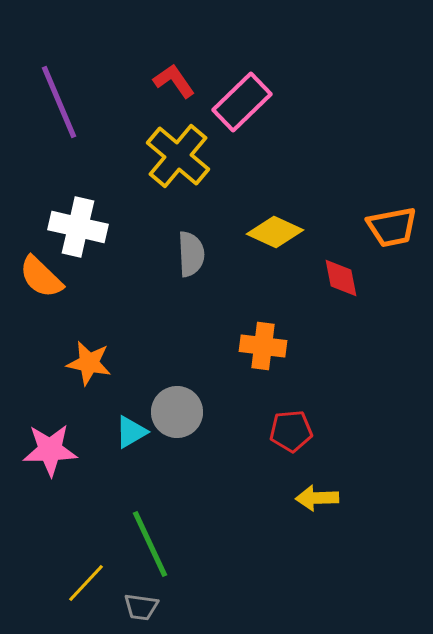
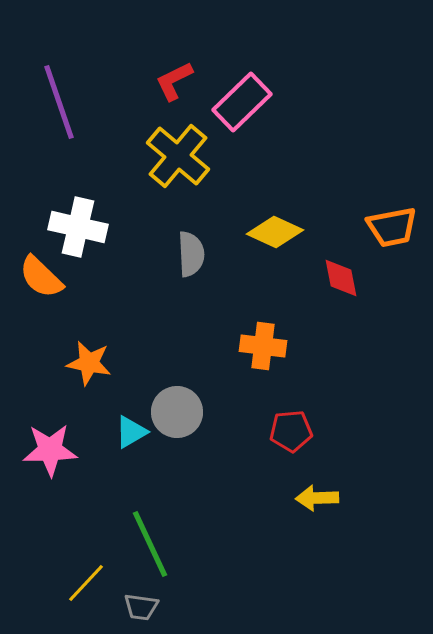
red L-shape: rotated 81 degrees counterclockwise
purple line: rotated 4 degrees clockwise
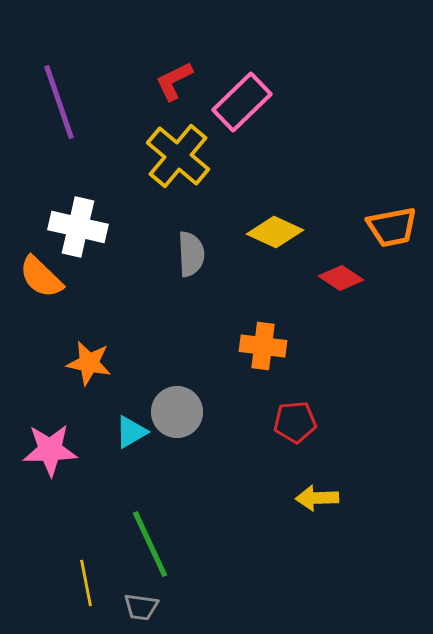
red diamond: rotated 45 degrees counterclockwise
red pentagon: moved 4 px right, 9 px up
yellow line: rotated 54 degrees counterclockwise
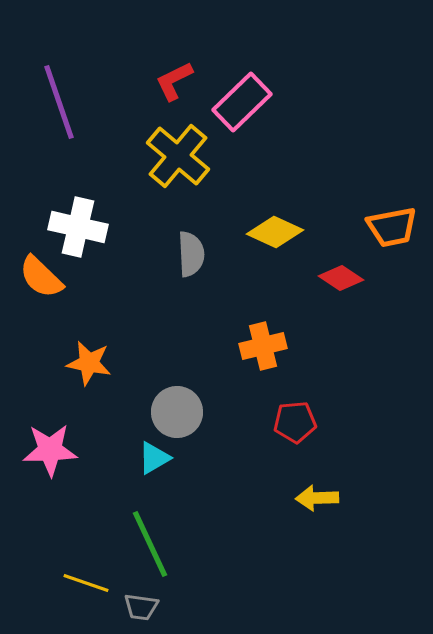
orange cross: rotated 21 degrees counterclockwise
cyan triangle: moved 23 px right, 26 px down
yellow line: rotated 60 degrees counterclockwise
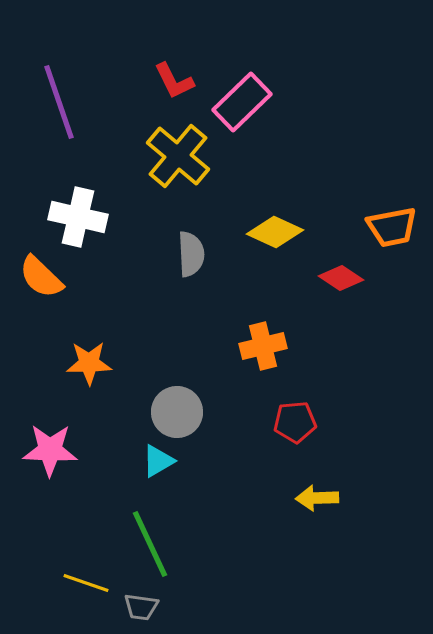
red L-shape: rotated 90 degrees counterclockwise
white cross: moved 10 px up
orange star: rotated 12 degrees counterclockwise
pink star: rotated 4 degrees clockwise
cyan triangle: moved 4 px right, 3 px down
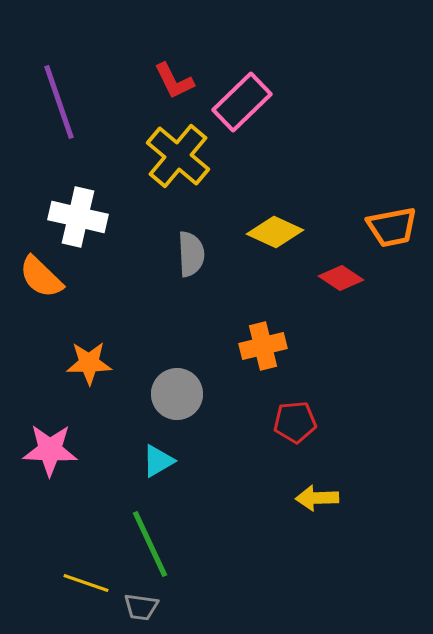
gray circle: moved 18 px up
